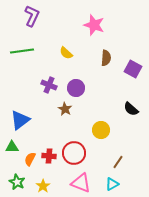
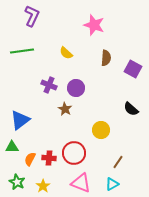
red cross: moved 2 px down
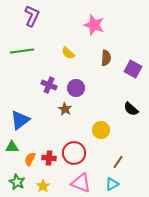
yellow semicircle: moved 2 px right
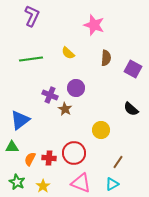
green line: moved 9 px right, 8 px down
purple cross: moved 1 px right, 10 px down
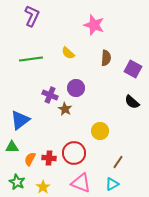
black semicircle: moved 1 px right, 7 px up
yellow circle: moved 1 px left, 1 px down
yellow star: moved 1 px down
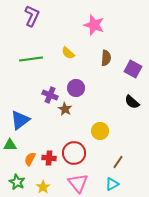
green triangle: moved 2 px left, 2 px up
pink triangle: moved 3 px left; rotated 30 degrees clockwise
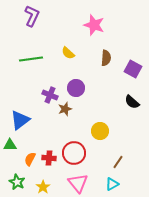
brown star: rotated 24 degrees clockwise
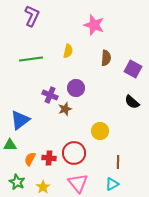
yellow semicircle: moved 2 px up; rotated 120 degrees counterclockwise
brown line: rotated 32 degrees counterclockwise
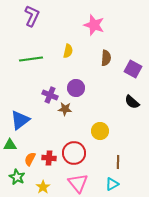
brown star: rotated 24 degrees clockwise
green star: moved 5 px up
